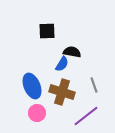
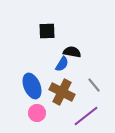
gray line: rotated 21 degrees counterclockwise
brown cross: rotated 10 degrees clockwise
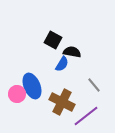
black square: moved 6 px right, 9 px down; rotated 30 degrees clockwise
brown cross: moved 10 px down
pink circle: moved 20 px left, 19 px up
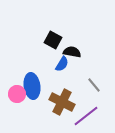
blue ellipse: rotated 15 degrees clockwise
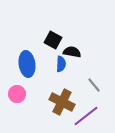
blue semicircle: moved 1 px left; rotated 28 degrees counterclockwise
blue ellipse: moved 5 px left, 22 px up
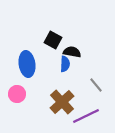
blue semicircle: moved 4 px right
gray line: moved 2 px right
brown cross: rotated 20 degrees clockwise
purple line: rotated 12 degrees clockwise
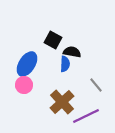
blue ellipse: rotated 40 degrees clockwise
pink circle: moved 7 px right, 9 px up
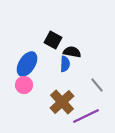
gray line: moved 1 px right
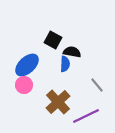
blue ellipse: moved 1 px down; rotated 15 degrees clockwise
brown cross: moved 4 px left
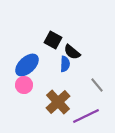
black semicircle: rotated 150 degrees counterclockwise
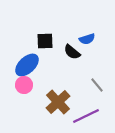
black square: moved 8 px left, 1 px down; rotated 30 degrees counterclockwise
blue semicircle: moved 22 px right, 25 px up; rotated 70 degrees clockwise
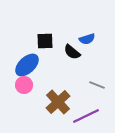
gray line: rotated 28 degrees counterclockwise
